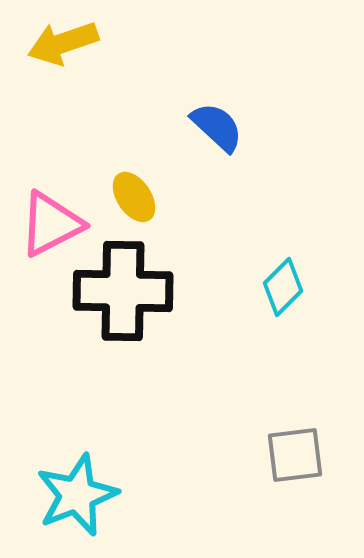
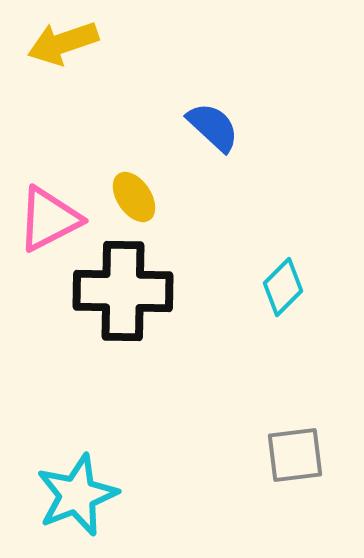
blue semicircle: moved 4 px left
pink triangle: moved 2 px left, 5 px up
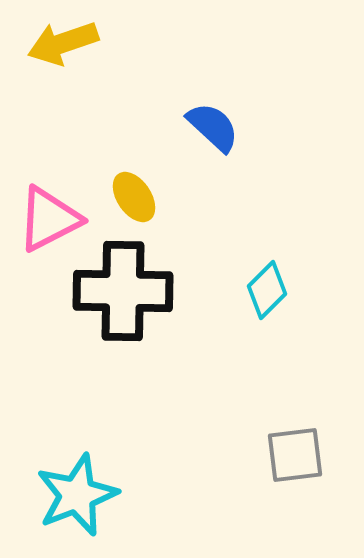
cyan diamond: moved 16 px left, 3 px down
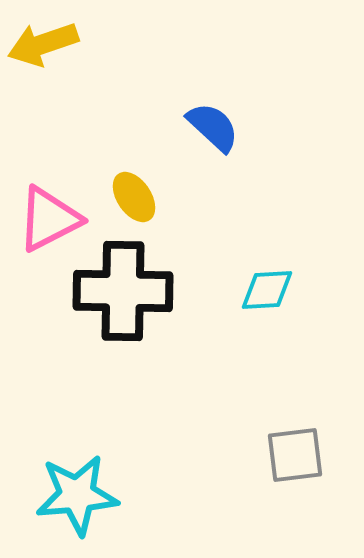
yellow arrow: moved 20 px left, 1 px down
cyan diamond: rotated 42 degrees clockwise
cyan star: rotated 16 degrees clockwise
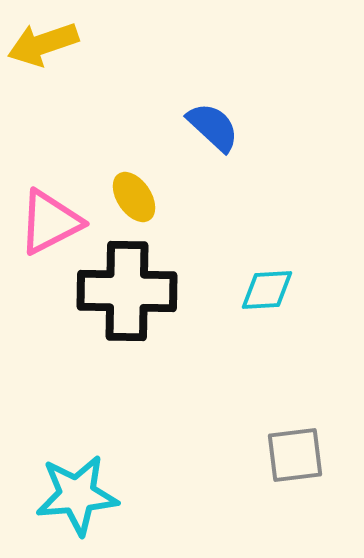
pink triangle: moved 1 px right, 3 px down
black cross: moved 4 px right
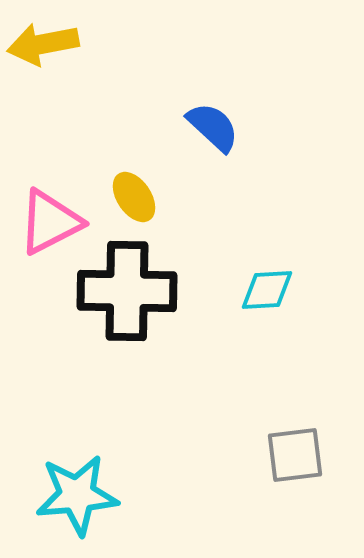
yellow arrow: rotated 8 degrees clockwise
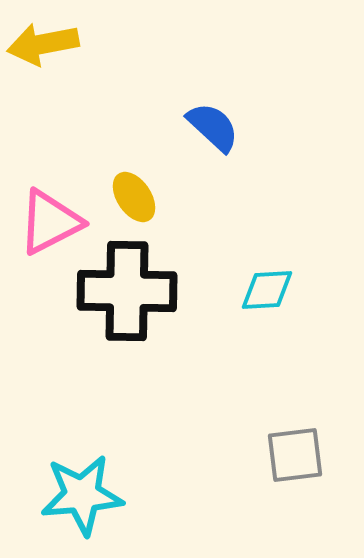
cyan star: moved 5 px right
